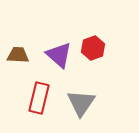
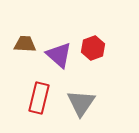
brown trapezoid: moved 7 px right, 11 px up
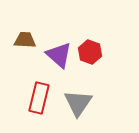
brown trapezoid: moved 4 px up
red hexagon: moved 3 px left, 4 px down; rotated 20 degrees counterclockwise
gray triangle: moved 3 px left
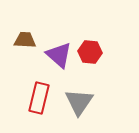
red hexagon: rotated 15 degrees counterclockwise
gray triangle: moved 1 px right, 1 px up
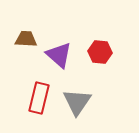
brown trapezoid: moved 1 px right, 1 px up
red hexagon: moved 10 px right
gray triangle: moved 2 px left
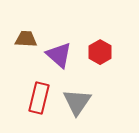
red hexagon: rotated 25 degrees clockwise
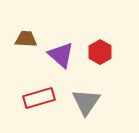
purple triangle: moved 2 px right
red rectangle: rotated 60 degrees clockwise
gray triangle: moved 9 px right
